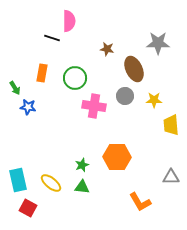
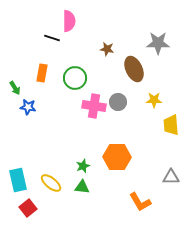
gray circle: moved 7 px left, 6 px down
green star: moved 1 px right, 1 px down
red square: rotated 24 degrees clockwise
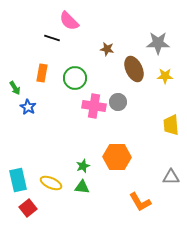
pink semicircle: rotated 135 degrees clockwise
yellow star: moved 11 px right, 24 px up
blue star: rotated 21 degrees clockwise
yellow ellipse: rotated 15 degrees counterclockwise
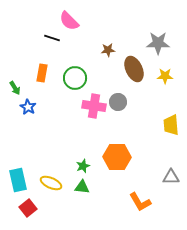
brown star: moved 1 px right, 1 px down; rotated 16 degrees counterclockwise
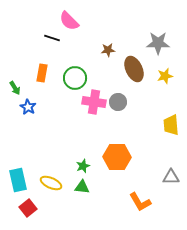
yellow star: rotated 14 degrees counterclockwise
pink cross: moved 4 px up
